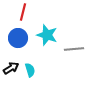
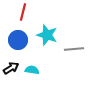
blue circle: moved 2 px down
cyan semicircle: moved 2 px right; rotated 64 degrees counterclockwise
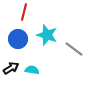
red line: moved 1 px right
blue circle: moved 1 px up
gray line: rotated 42 degrees clockwise
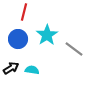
cyan star: rotated 20 degrees clockwise
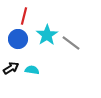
red line: moved 4 px down
gray line: moved 3 px left, 6 px up
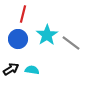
red line: moved 1 px left, 2 px up
black arrow: moved 1 px down
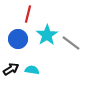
red line: moved 5 px right
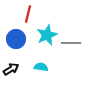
cyan star: rotated 10 degrees clockwise
blue circle: moved 2 px left
gray line: rotated 36 degrees counterclockwise
cyan semicircle: moved 9 px right, 3 px up
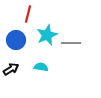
blue circle: moved 1 px down
